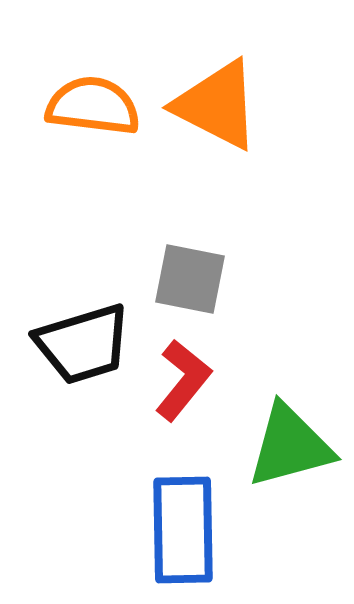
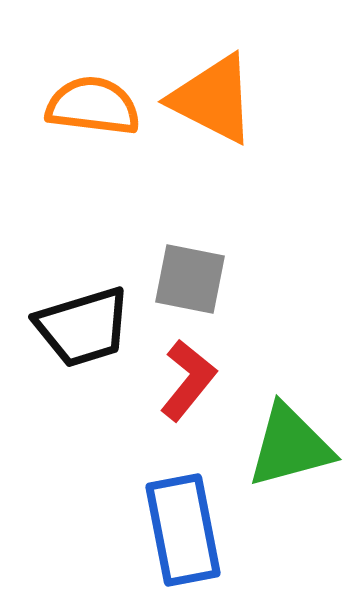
orange triangle: moved 4 px left, 6 px up
black trapezoid: moved 17 px up
red L-shape: moved 5 px right
blue rectangle: rotated 10 degrees counterclockwise
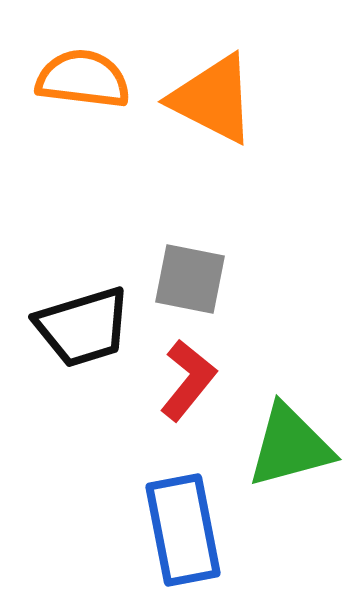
orange semicircle: moved 10 px left, 27 px up
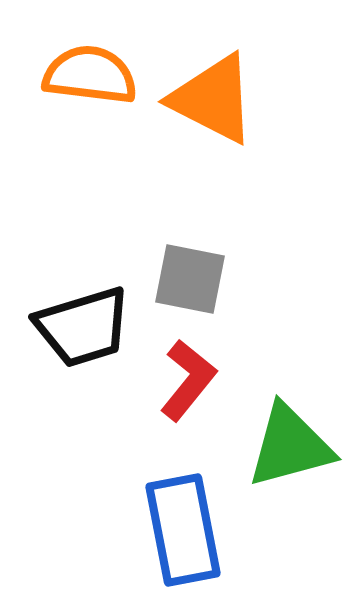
orange semicircle: moved 7 px right, 4 px up
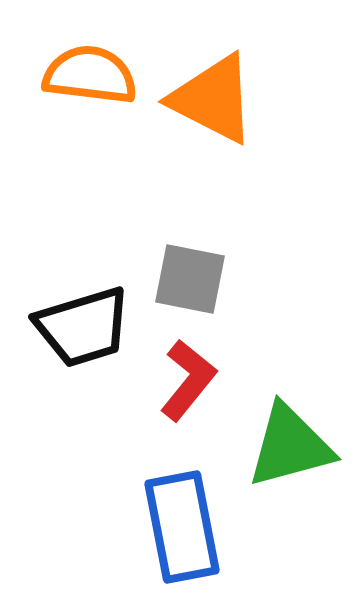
blue rectangle: moved 1 px left, 3 px up
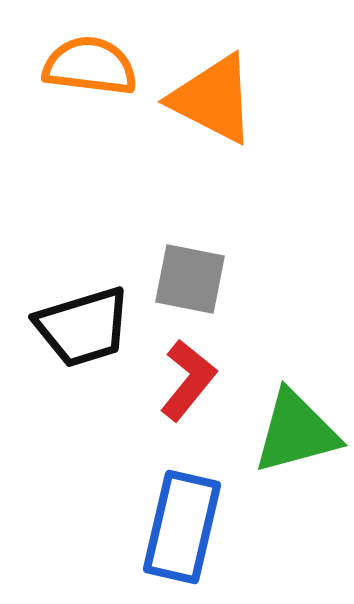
orange semicircle: moved 9 px up
green triangle: moved 6 px right, 14 px up
blue rectangle: rotated 24 degrees clockwise
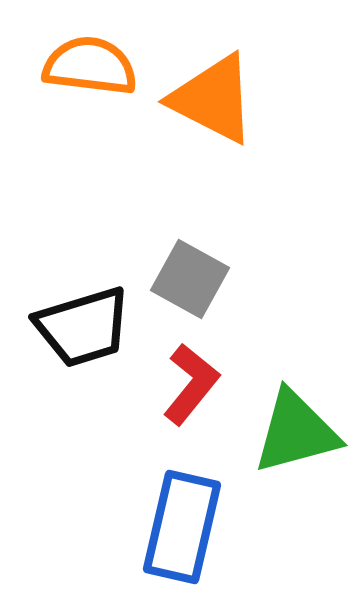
gray square: rotated 18 degrees clockwise
red L-shape: moved 3 px right, 4 px down
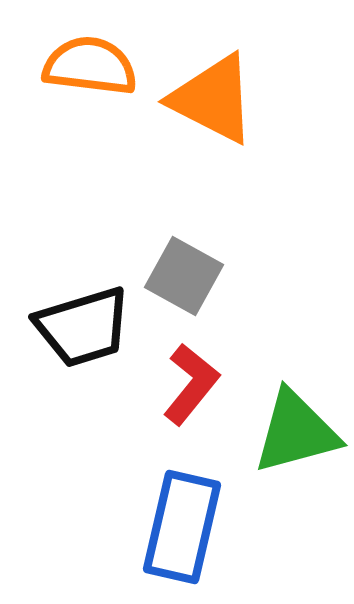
gray square: moved 6 px left, 3 px up
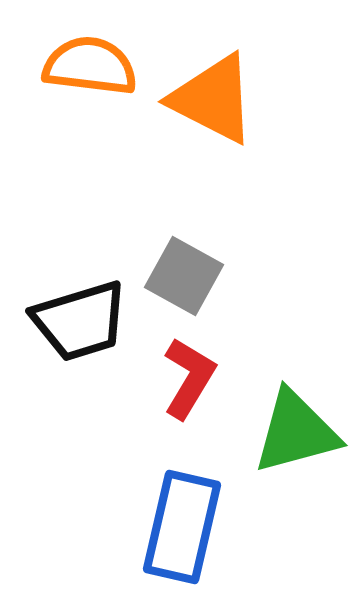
black trapezoid: moved 3 px left, 6 px up
red L-shape: moved 2 px left, 6 px up; rotated 8 degrees counterclockwise
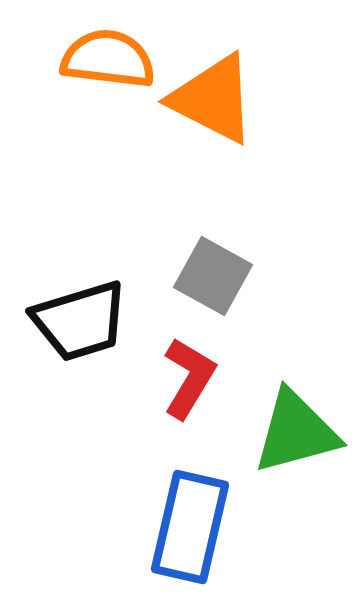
orange semicircle: moved 18 px right, 7 px up
gray square: moved 29 px right
blue rectangle: moved 8 px right
